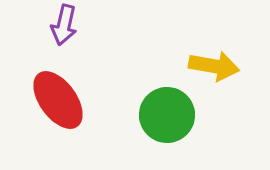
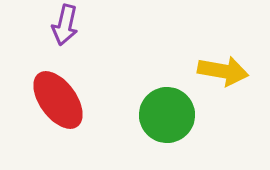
purple arrow: moved 1 px right
yellow arrow: moved 9 px right, 5 px down
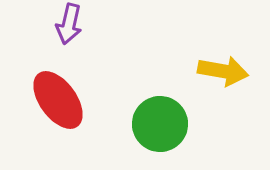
purple arrow: moved 4 px right, 1 px up
green circle: moved 7 px left, 9 px down
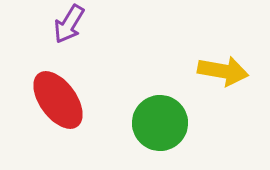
purple arrow: rotated 18 degrees clockwise
green circle: moved 1 px up
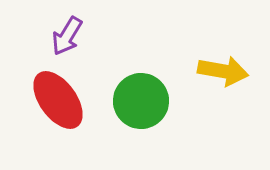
purple arrow: moved 2 px left, 12 px down
green circle: moved 19 px left, 22 px up
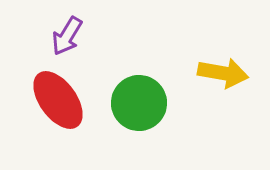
yellow arrow: moved 2 px down
green circle: moved 2 px left, 2 px down
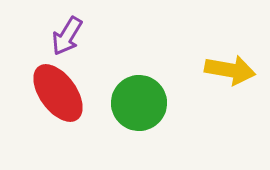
yellow arrow: moved 7 px right, 3 px up
red ellipse: moved 7 px up
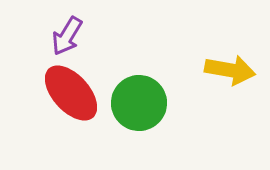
red ellipse: moved 13 px right; rotated 6 degrees counterclockwise
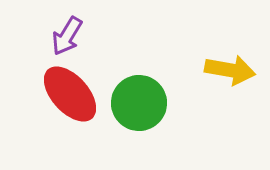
red ellipse: moved 1 px left, 1 px down
